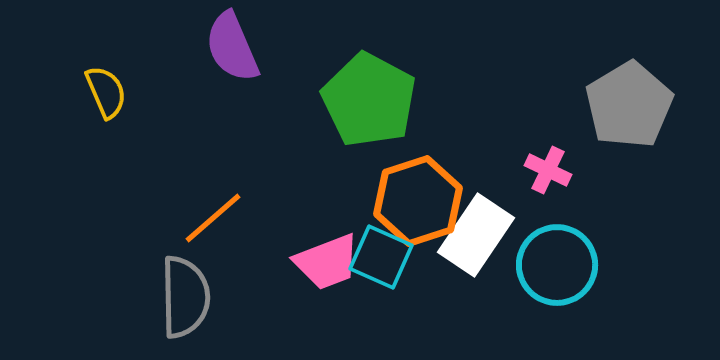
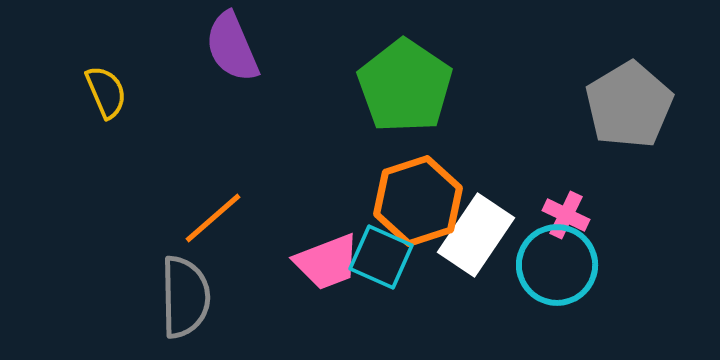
green pentagon: moved 36 px right, 14 px up; rotated 6 degrees clockwise
pink cross: moved 18 px right, 45 px down
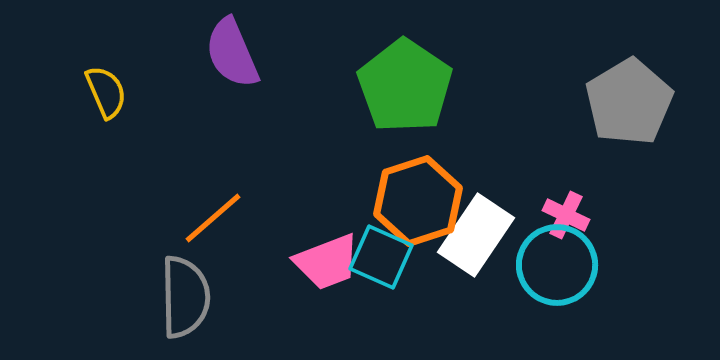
purple semicircle: moved 6 px down
gray pentagon: moved 3 px up
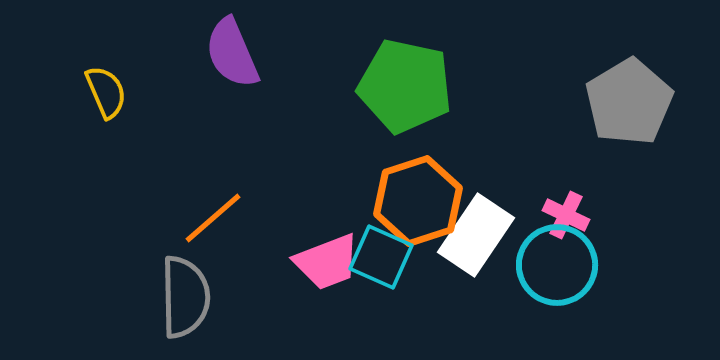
green pentagon: rotated 22 degrees counterclockwise
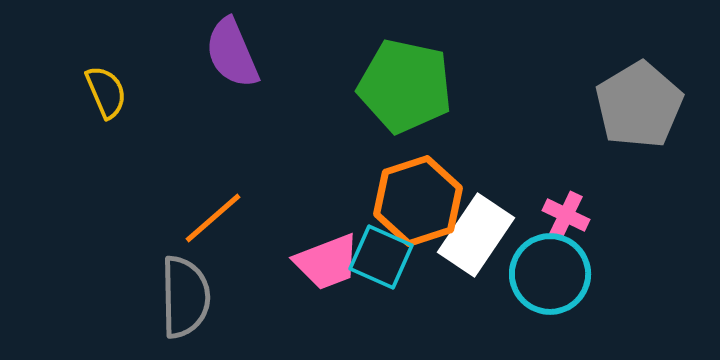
gray pentagon: moved 10 px right, 3 px down
cyan circle: moved 7 px left, 9 px down
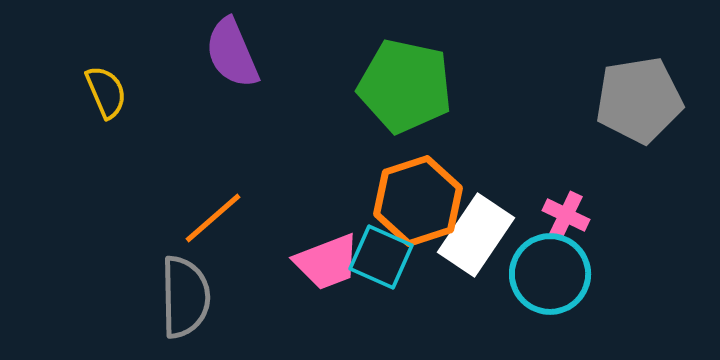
gray pentagon: moved 5 px up; rotated 22 degrees clockwise
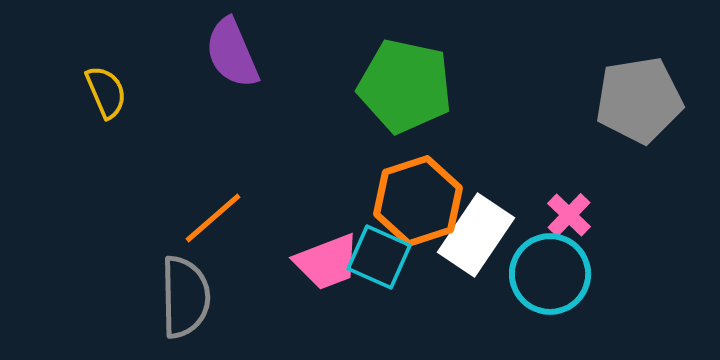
pink cross: moved 3 px right; rotated 18 degrees clockwise
cyan square: moved 2 px left
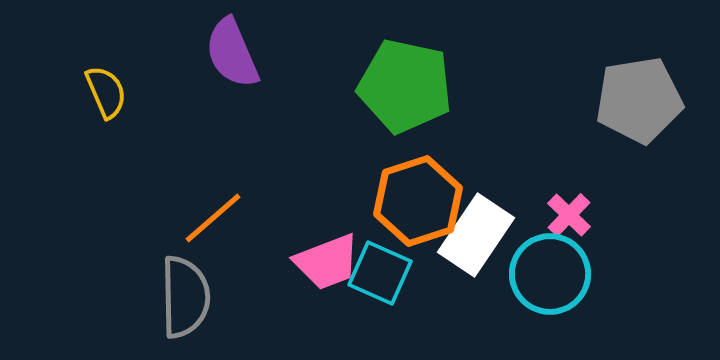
cyan square: moved 1 px right, 16 px down
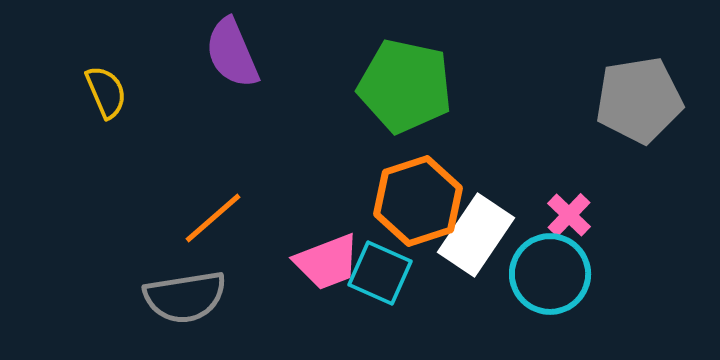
gray semicircle: rotated 82 degrees clockwise
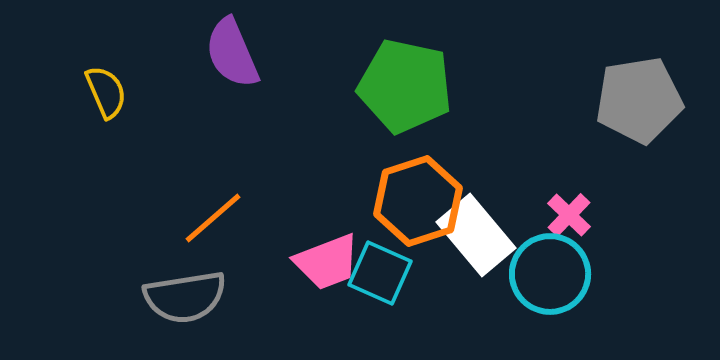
white rectangle: rotated 74 degrees counterclockwise
